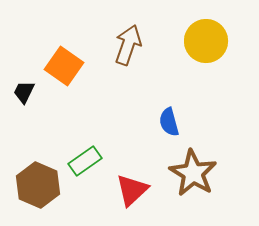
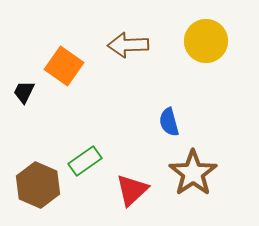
brown arrow: rotated 111 degrees counterclockwise
brown star: rotated 6 degrees clockwise
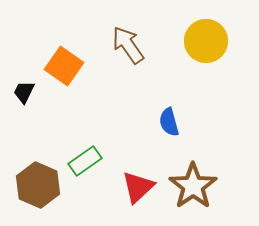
brown arrow: rotated 57 degrees clockwise
brown star: moved 13 px down
red triangle: moved 6 px right, 3 px up
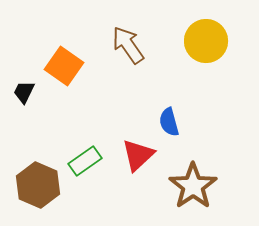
red triangle: moved 32 px up
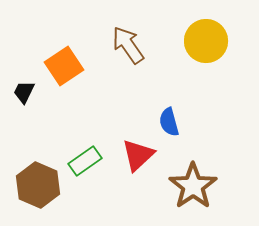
orange square: rotated 21 degrees clockwise
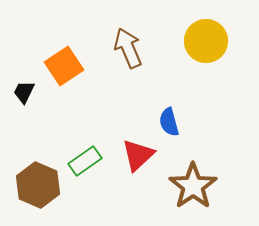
brown arrow: moved 3 px down; rotated 12 degrees clockwise
